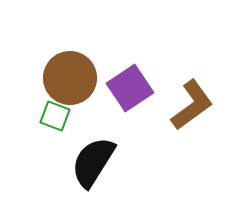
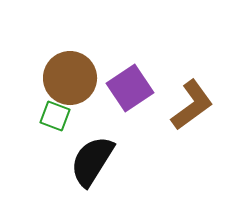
black semicircle: moved 1 px left, 1 px up
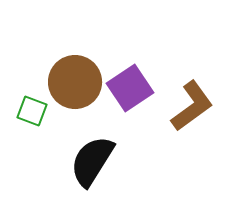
brown circle: moved 5 px right, 4 px down
brown L-shape: moved 1 px down
green square: moved 23 px left, 5 px up
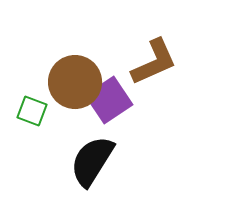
purple square: moved 21 px left, 12 px down
brown L-shape: moved 38 px left, 44 px up; rotated 12 degrees clockwise
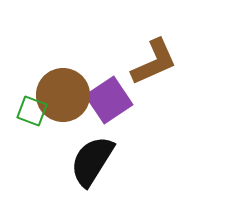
brown circle: moved 12 px left, 13 px down
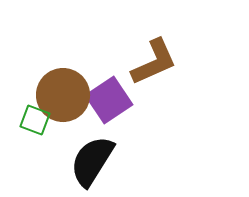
green square: moved 3 px right, 9 px down
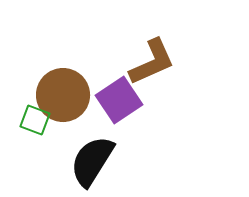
brown L-shape: moved 2 px left
purple square: moved 10 px right
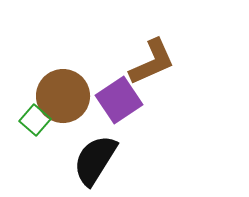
brown circle: moved 1 px down
green square: rotated 20 degrees clockwise
black semicircle: moved 3 px right, 1 px up
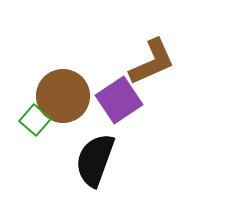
black semicircle: rotated 12 degrees counterclockwise
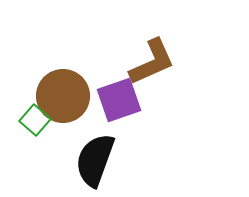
purple square: rotated 15 degrees clockwise
